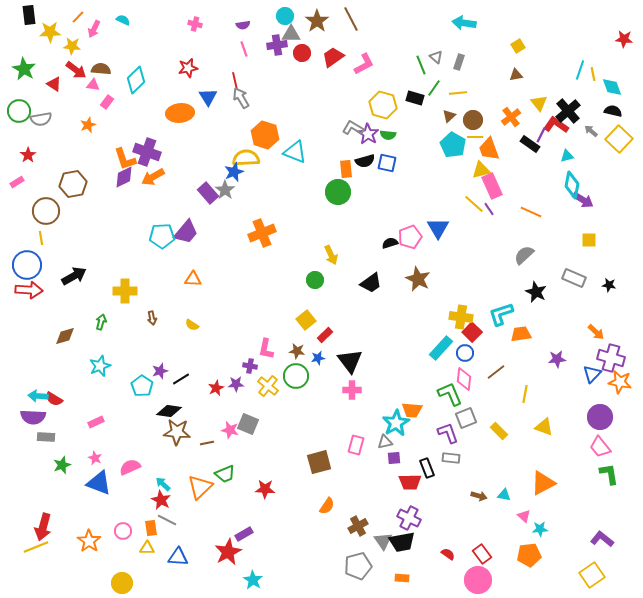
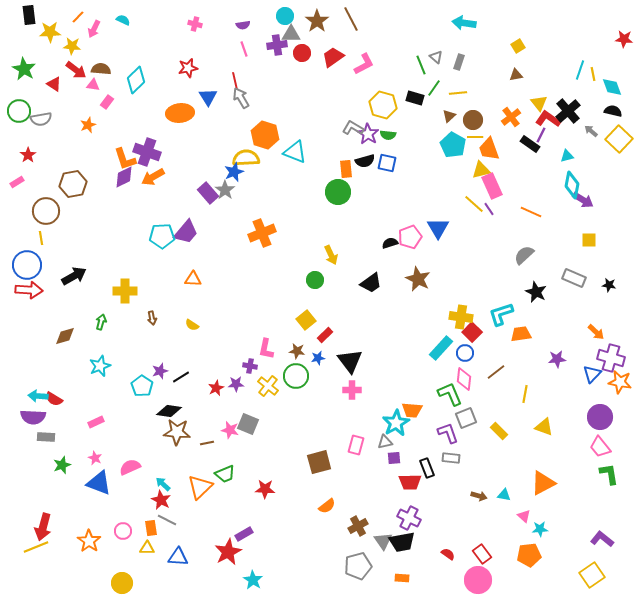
red L-shape at (556, 125): moved 8 px left, 6 px up
black line at (181, 379): moved 2 px up
orange semicircle at (327, 506): rotated 18 degrees clockwise
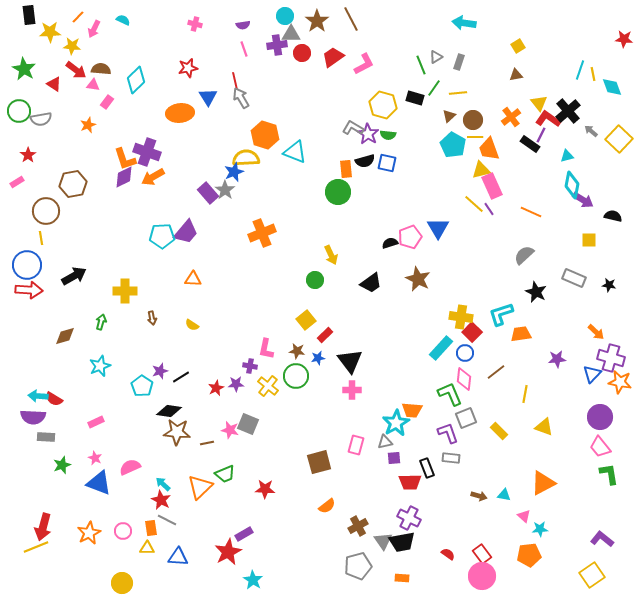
gray triangle at (436, 57): rotated 48 degrees clockwise
black semicircle at (613, 111): moved 105 px down
orange star at (89, 541): moved 8 px up; rotated 10 degrees clockwise
pink circle at (478, 580): moved 4 px right, 4 px up
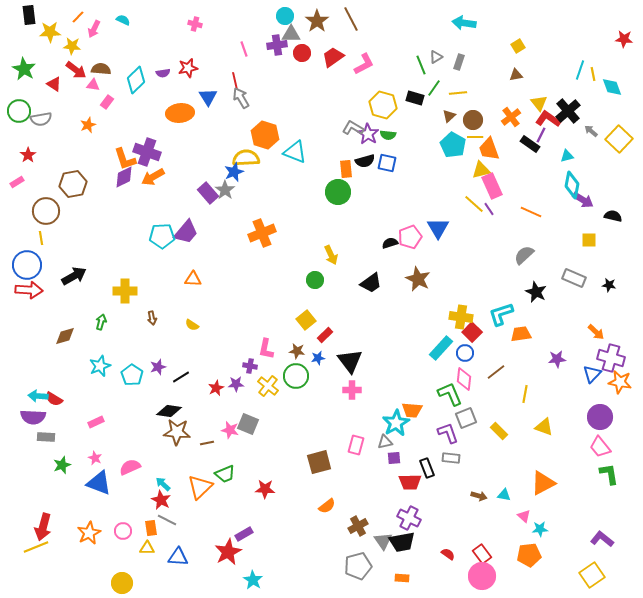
purple semicircle at (243, 25): moved 80 px left, 48 px down
purple star at (160, 371): moved 2 px left, 4 px up
cyan pentagon at (142, 386): moved 10 px left, 11 px up
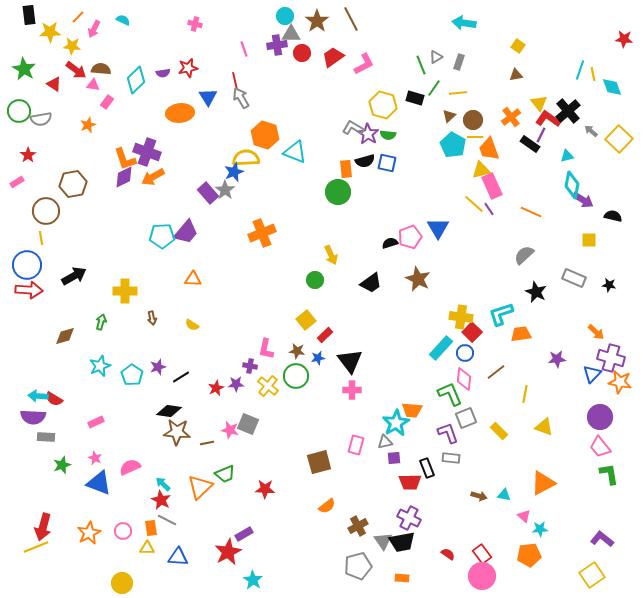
yellow square at (518, 46): rotated 24 degrees counterclockwise
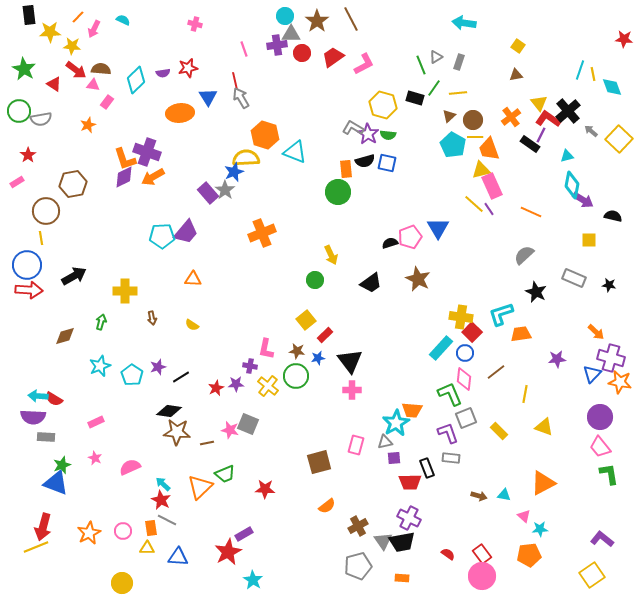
blue triangle at (99, 483): moved 43 px left
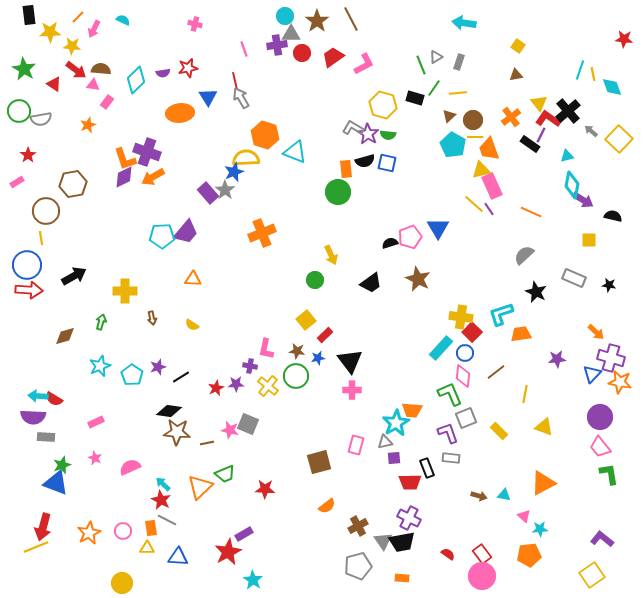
pink diamond at (464, 379): moved 1 px left, 3 px up
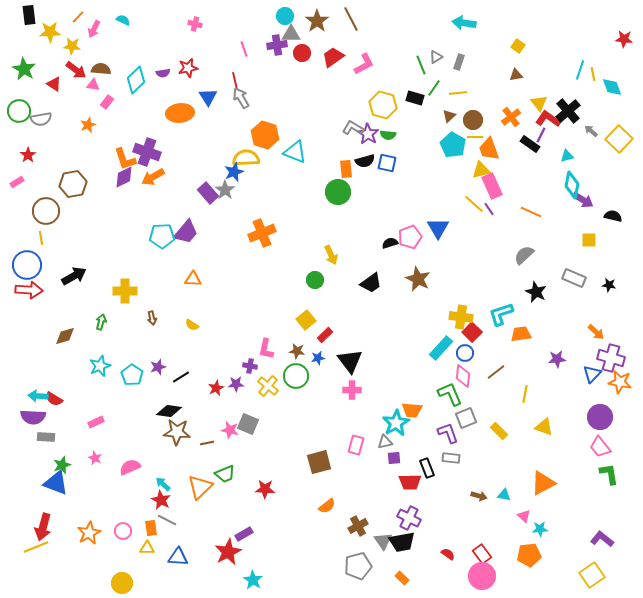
orange rectangle at (402, 578): rotated 40 degrees clockwise
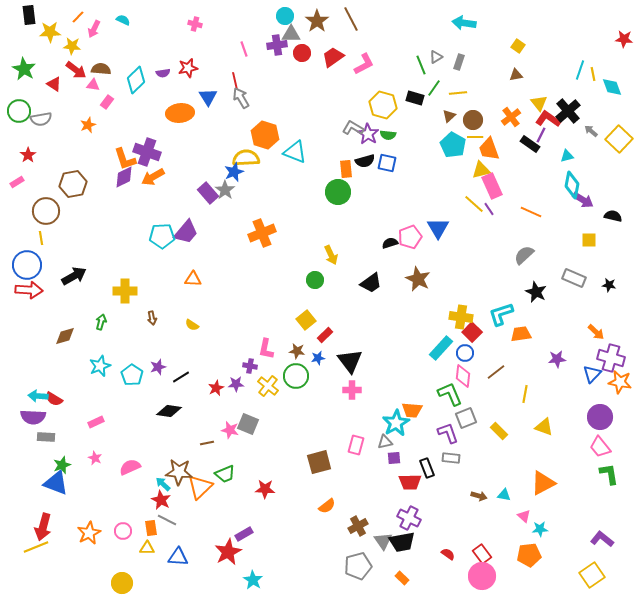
brown star at (177, 432): moved 2 px right, 40 px down
